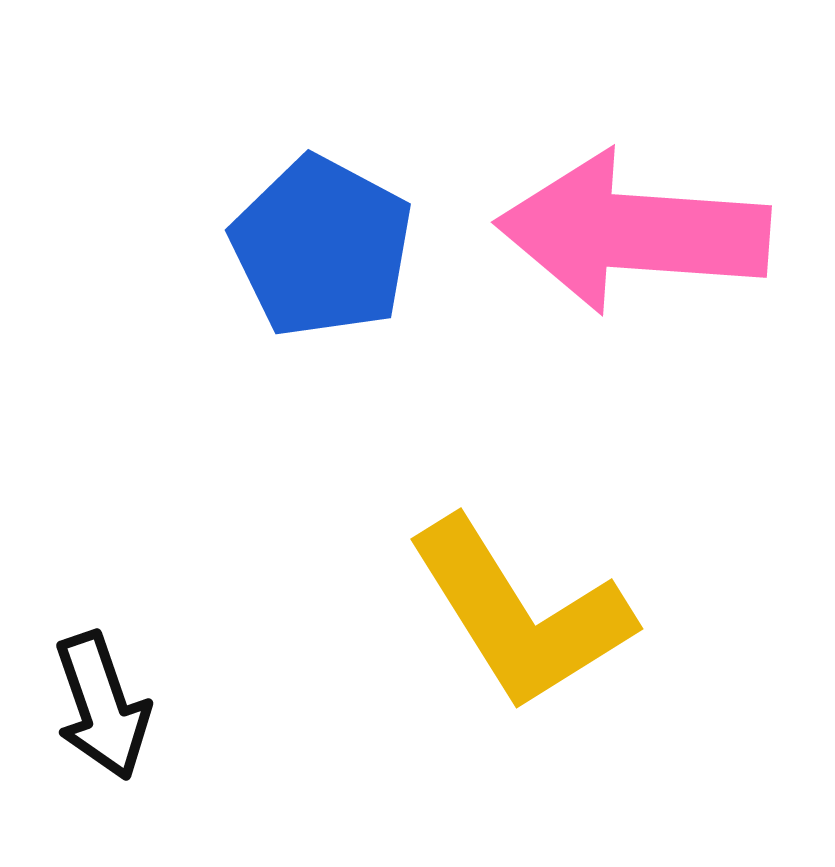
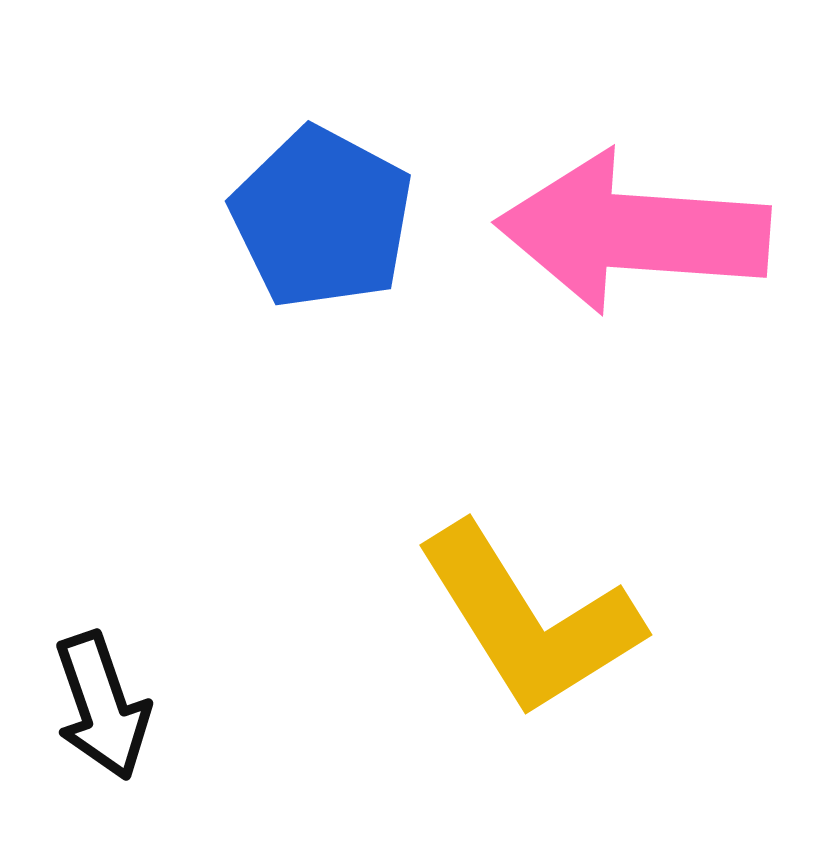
blue pentagon: moved 29 px up
yellow L-shape: moved 9 px right, 6 px down
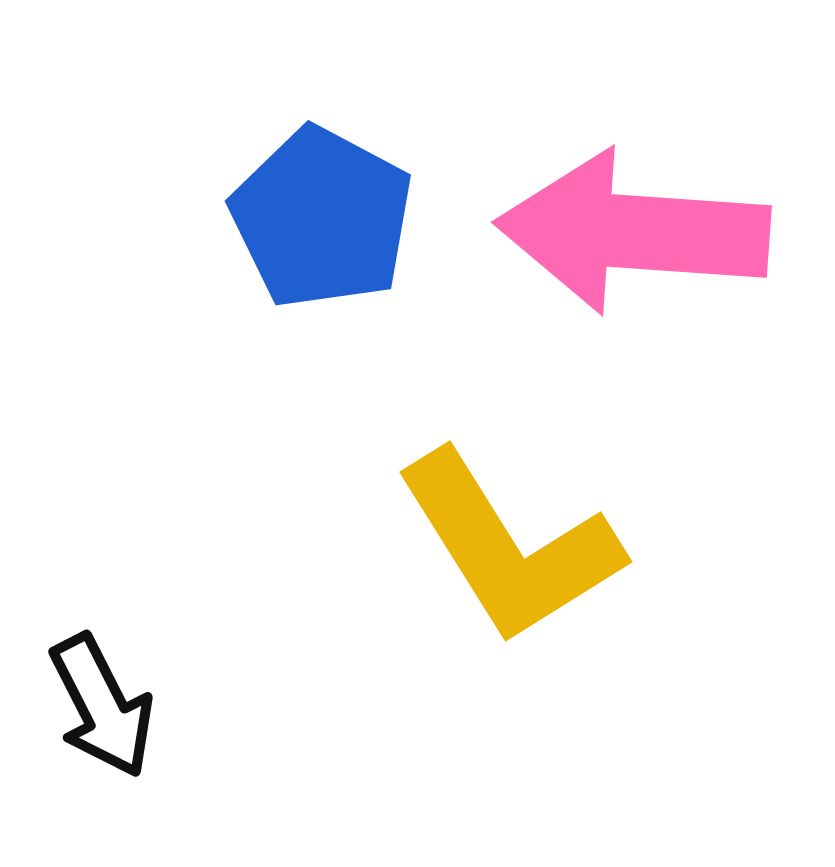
yellow L-shape: moved 20 px left, 73 px up
black arrow: rotated 8 degrees counterclockwise
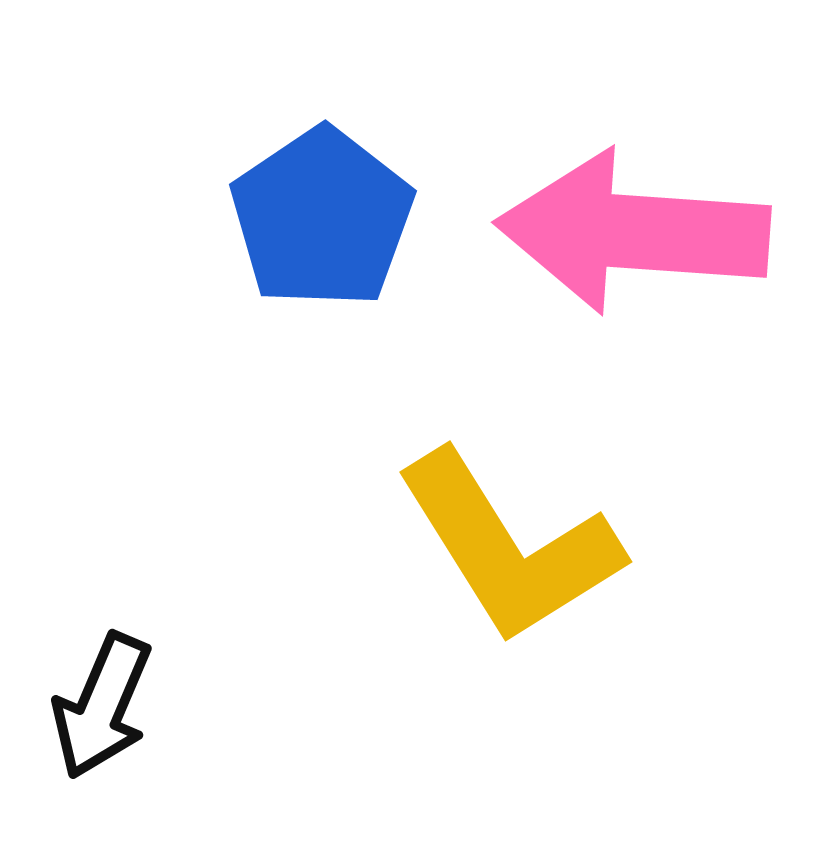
blue pentagon: rotated 10 degrees clockwise
black arrow: rotated 50 degrees clockwise
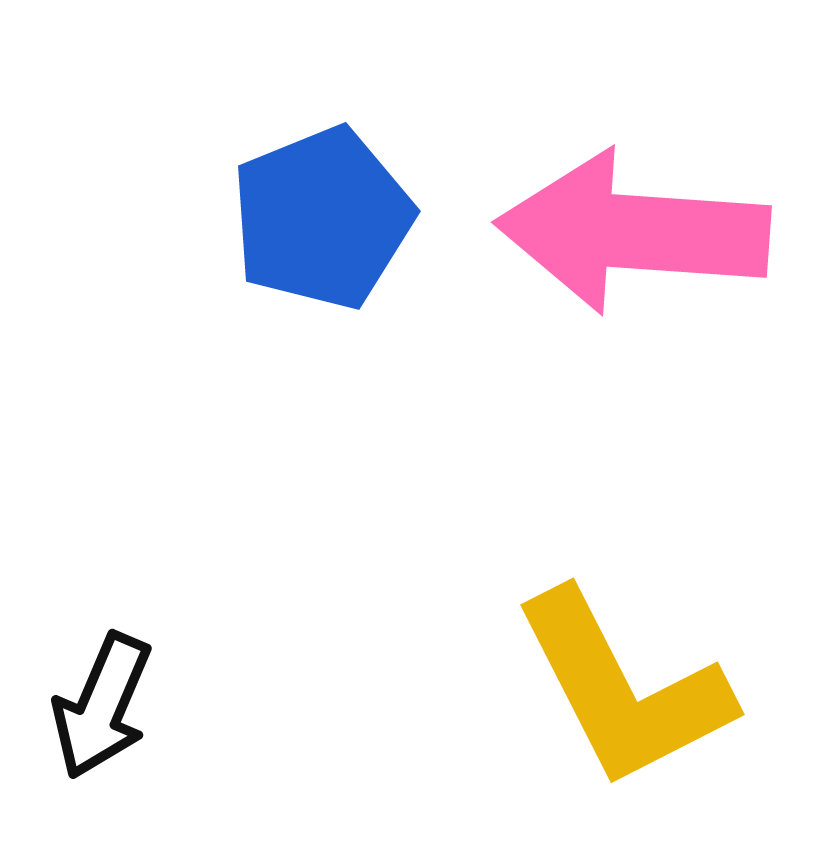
blue pentagon: rotated 12 degrees clockwise
yellow L-shape: moved 114 px right, 142 px down; rotated 5 degrees clockwise
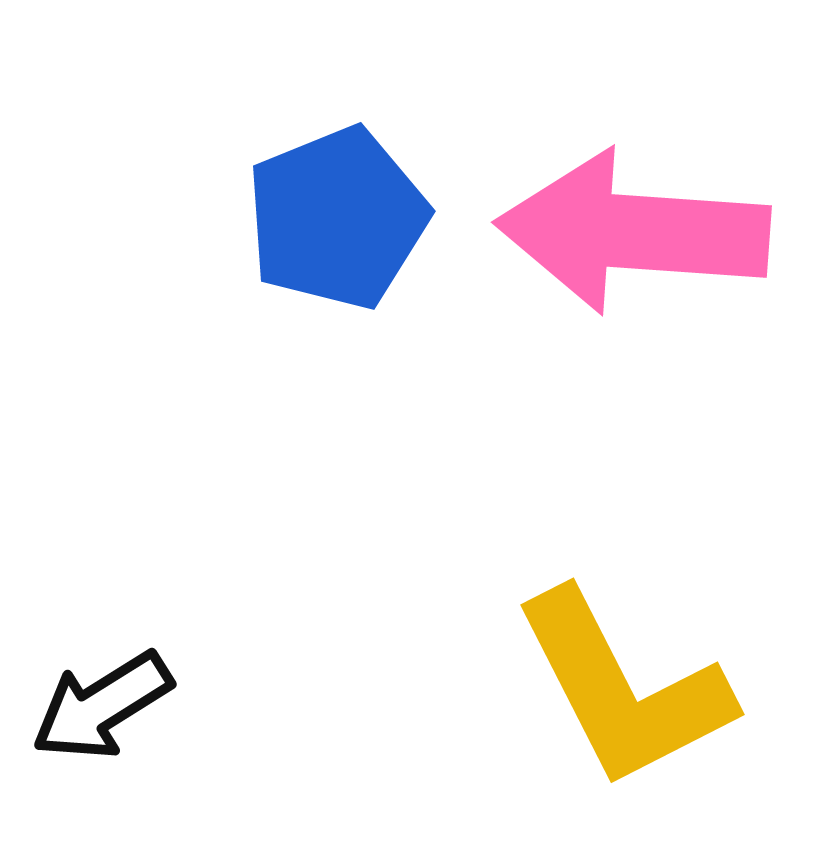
blue pentagon: moved 15 px right
black arrow: rotated 35 degrees clockwise
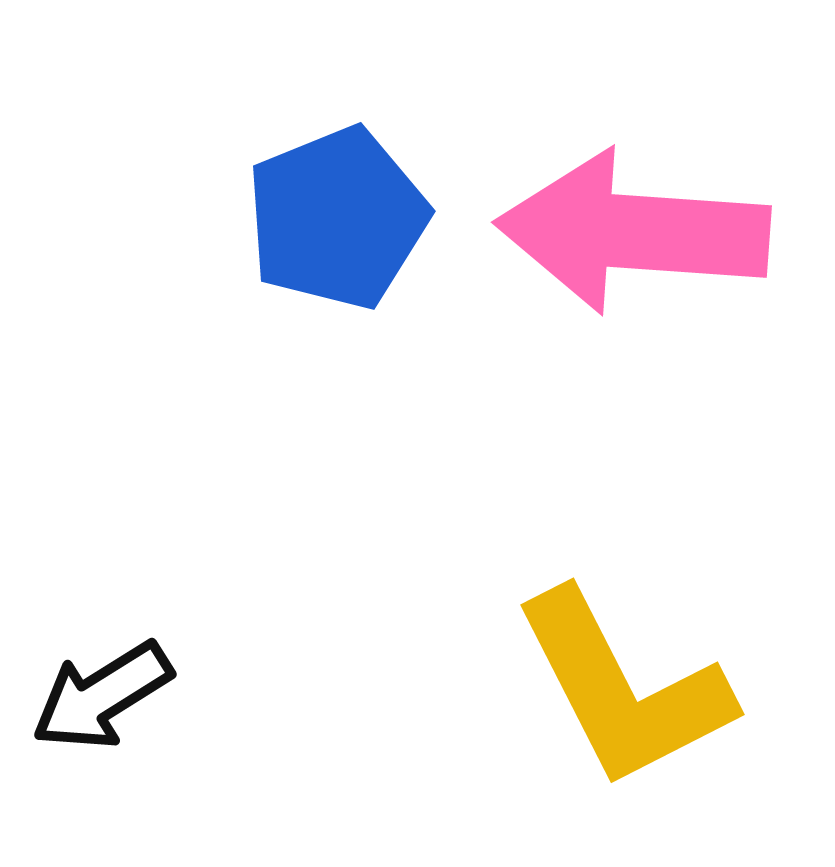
black arrow: moved 10 px up
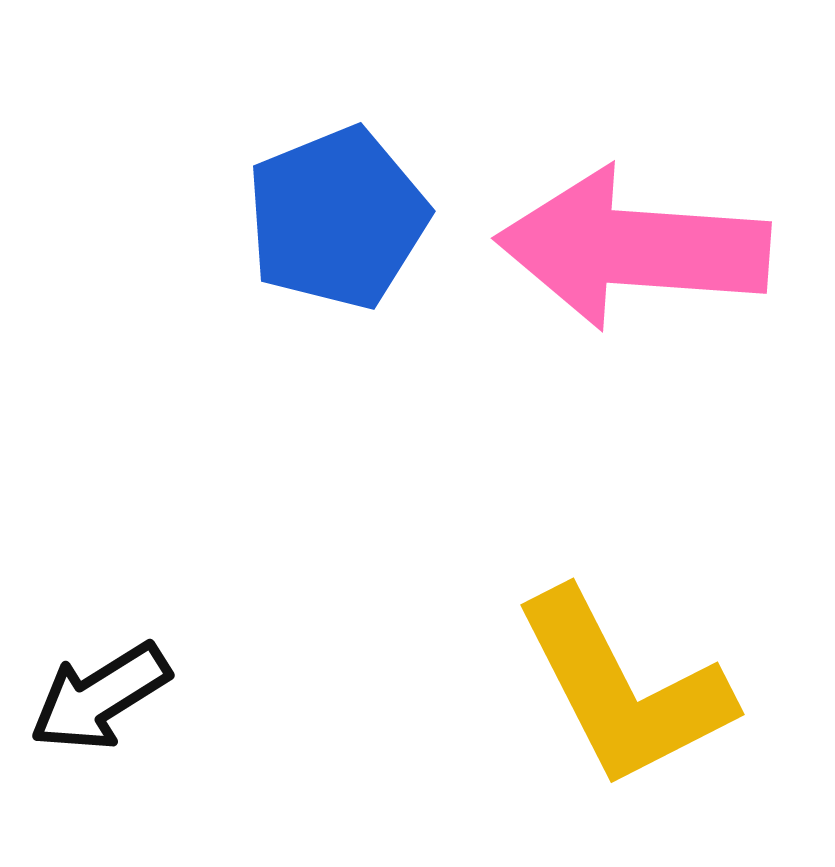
pink arrow: moved 16 px down
black arrow: moved 2 px left, 1 px down
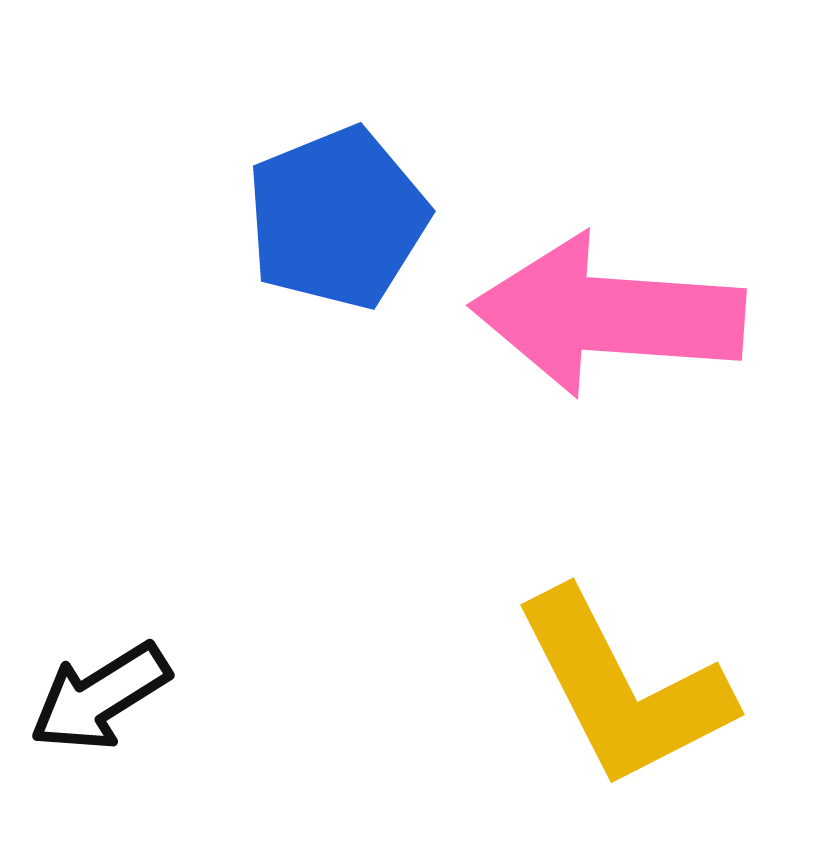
pink arrow: moved 25 px left, 67 px down
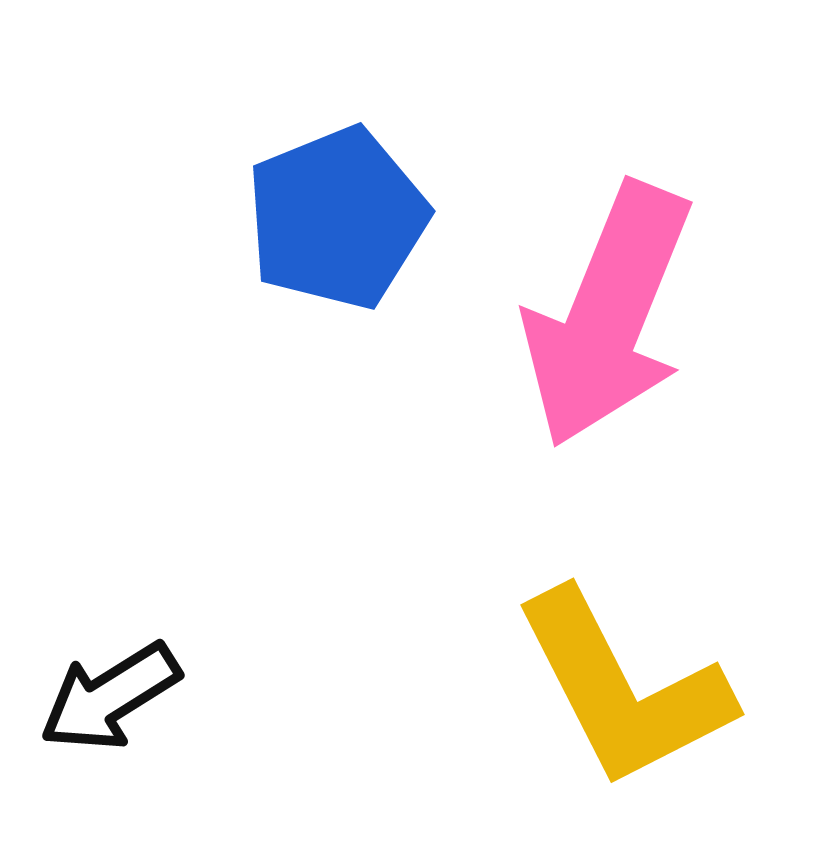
pink arrow: rotated 72 degrees counterclockwise
black arrow: moved 10 px right
